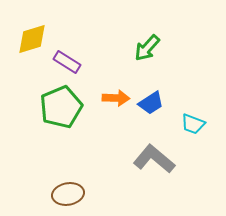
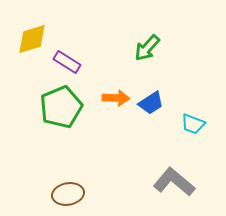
gray L-shape: moved 20 px right, 23 px down
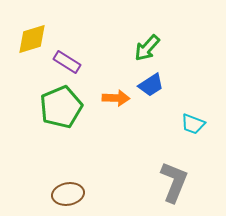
blue trapezoid: moved 18 px up
gray L-shape: rotated 72 degrees clockwise
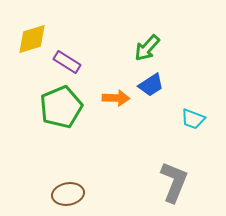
cyan trapezoid: moved 5 px up
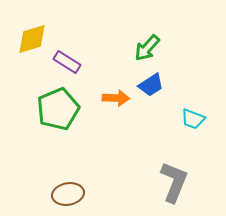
green pentagon: moved 3 px left, 2 px down
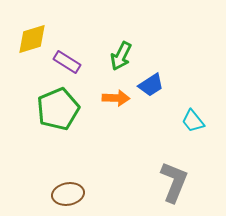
green arrow: moved 26 px left, 8 px down; rotated 16 degrees counterclockwise
cyan trapezoid: moved 2 px down; rotated 30 degrees clockwise
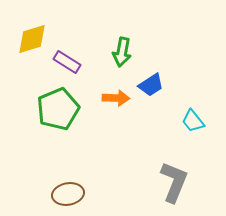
green arrow: moved 1 px right, 4 px up; rotated 16 degrees counterclockwise
